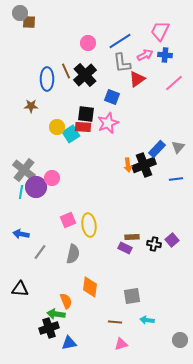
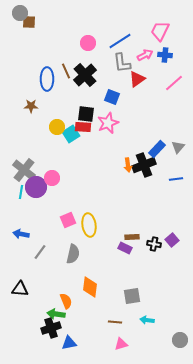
black cross at (49, 328): moved 2 px right
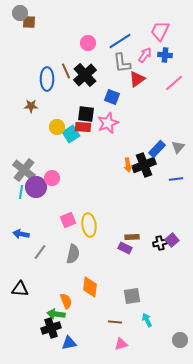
pink arrow at (145, 55): rotated 28 degrees counterclockwise
black cross at (154, 244): moved 6 px right, 1 px up; rotated 24 degrees counterclockwise
cyan arrow at (147, 320): rotated 56 degrees clockwise
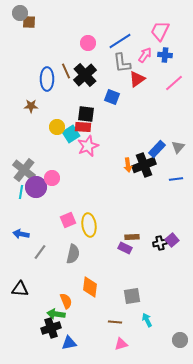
pink star at (108, 123): moved 20 px left, 23 px down
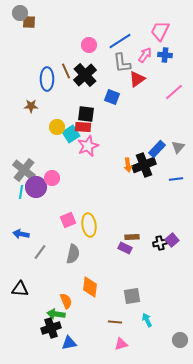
pink circle at (88, 43): moved 1 px right, 2 px down
pink line at (174, 83): moved 9 px down
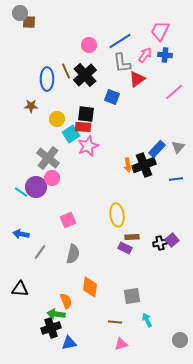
yellow circle at (57, 127): moved 8 px up
gray cross at (24, 170): moved 24 px right, 12 px up
cyan line at (21, 192): rotated 64 degrees counterclockwise
yellow ellipse at (89, 225): moved 28 px right, 10 px up
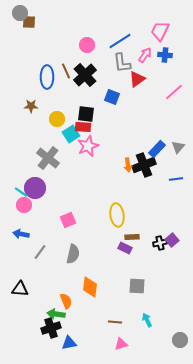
pink circle at (89, 45): moved 2 px left
blue ellipse at (47, 79): moved 2 px up
pink circle at (52, 178): moved 28 px left, 27 px down
purple circle at (36, 187): moved 1 px left, 1 px down
gray square at (132, 296): moved 5 px right, 10 px up; rotated 12 degrees clockwise
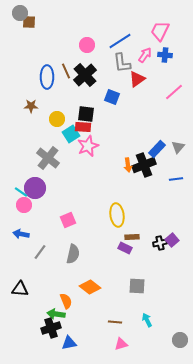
orange diamond at (90, 287): rotated 60 degrees counterclockwise
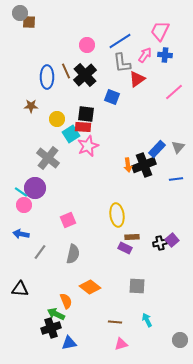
green arrow at (56, 314): rotated 18 degrees clockwise
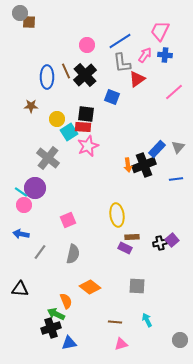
cyan square at (71, 134): moved 2 px left, 2 px up
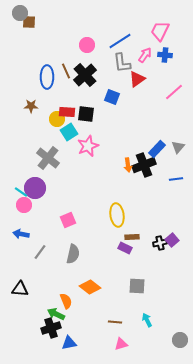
red rectangle at (83, 127): moved 16 px left, 15 px up
